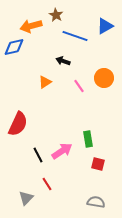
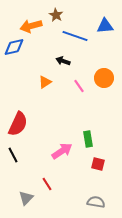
blue triangle: rotated 24 degrees clockwise
black line: moved 25 px left
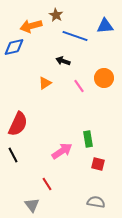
orange triangle: moved 1 px down
gray triangle: moved 6 px right, 7 px down; rotated 21 degrees counterclockwise
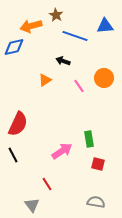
orange triangle: moved 3 px up
green rectangle: moved 1 px right
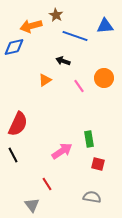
gray semicircle: moved 4 px left, 5 px up
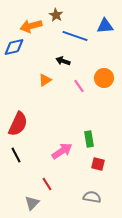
black line: moved 3 px right
gray triangle: moved 2 px up; rotated 21 degrees clockwise
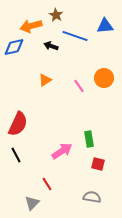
black arrow: moved 12 px left, 15 px up
